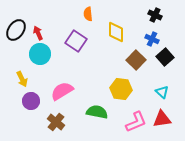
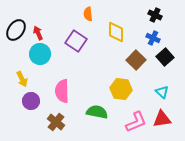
blue cross: moved 1 px right, 1 px up
pink semicircle: rotated 60 degrees counterclockwise
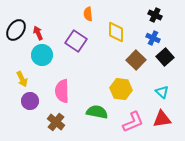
cyan circle: moved 2 px right, 1 px down
purple circle: moved 1 px left
pink L-shape: moved 3 px left
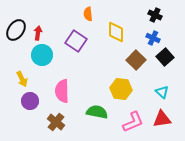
red arrow: rotated 32 degrees clockwise
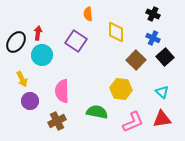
black cross: moved 2 px left, 1 px up
black ellipse: moved 12 px down
brown cross: moved 1 px right, 1 px up; rotated 24 degrees clockwise
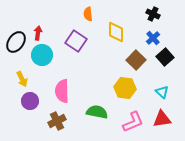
blue cross: rotated 24 degrees clockwise
yellow hexagon: moved 4 px right, 1 px up
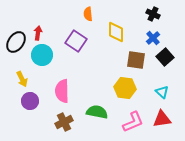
brown square: rotated 36 degrees counterclockwise
brown cross: moved 7 px right, 1 px down
